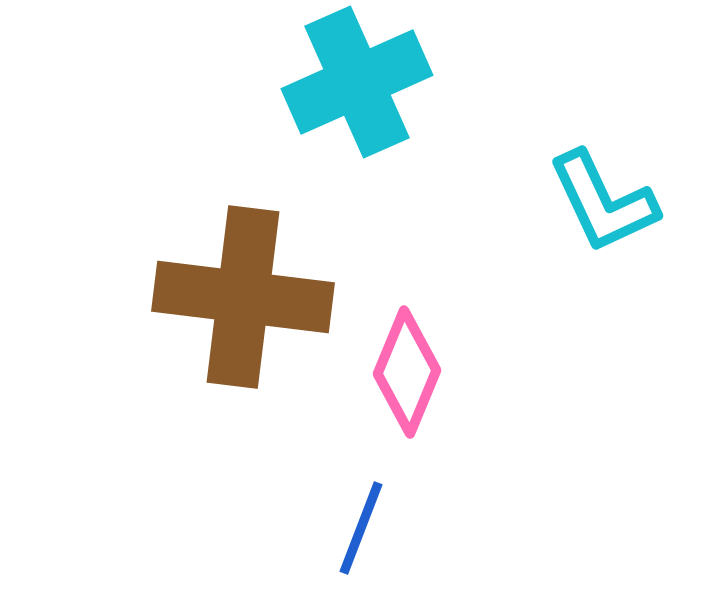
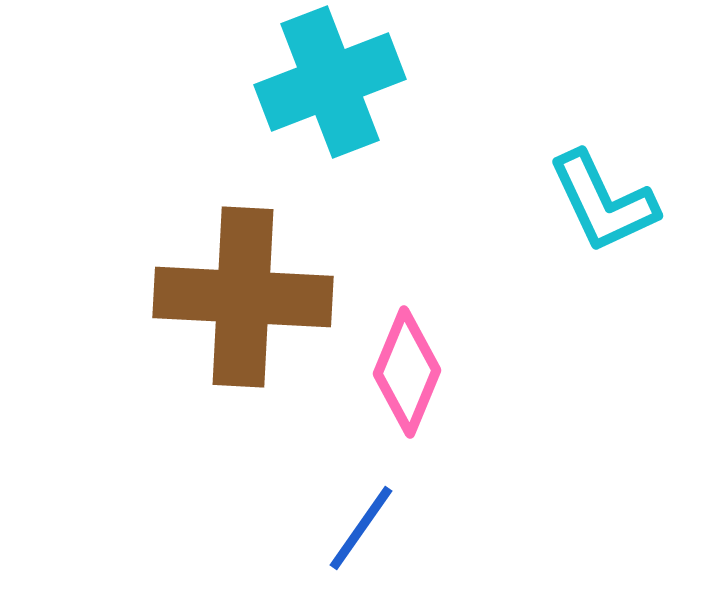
cyan cross: moved 27 px left; rotated 3 degrees clockwise
brown cross: rotated 4 degrees counterclockwise
blue line: rotated 14 degrees clockwise
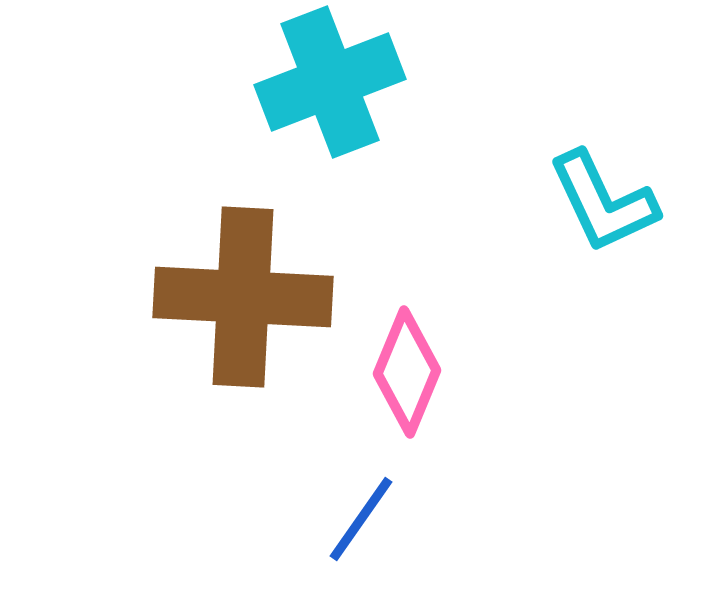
blue line: moved 9 px up
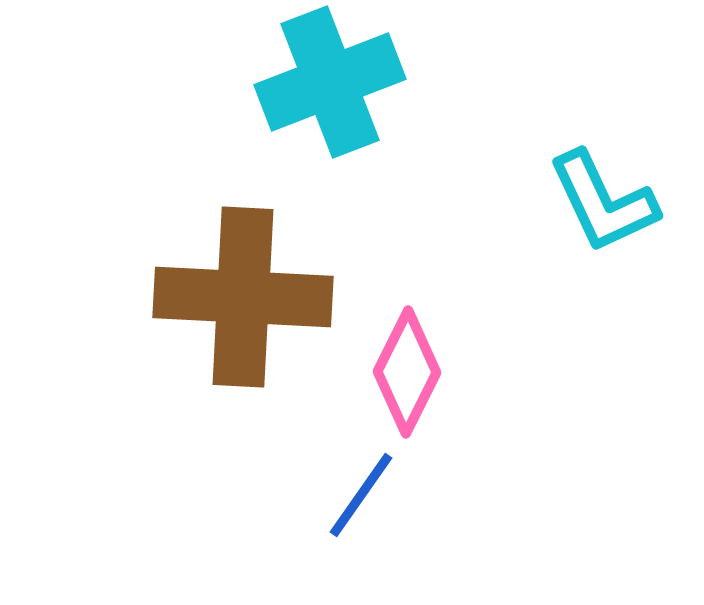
pink diamond: rotated 4 degrees clockwise
blue line: moved 24 px up
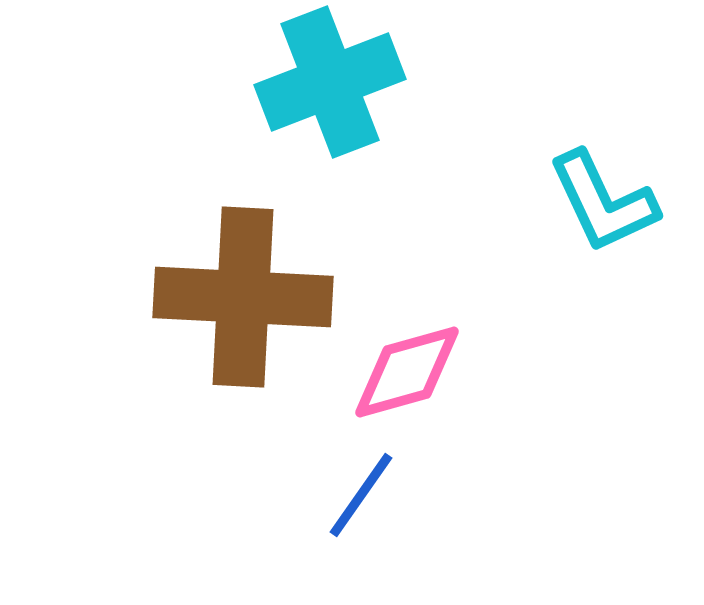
pink diamond: rotated 48 degrees clockwise
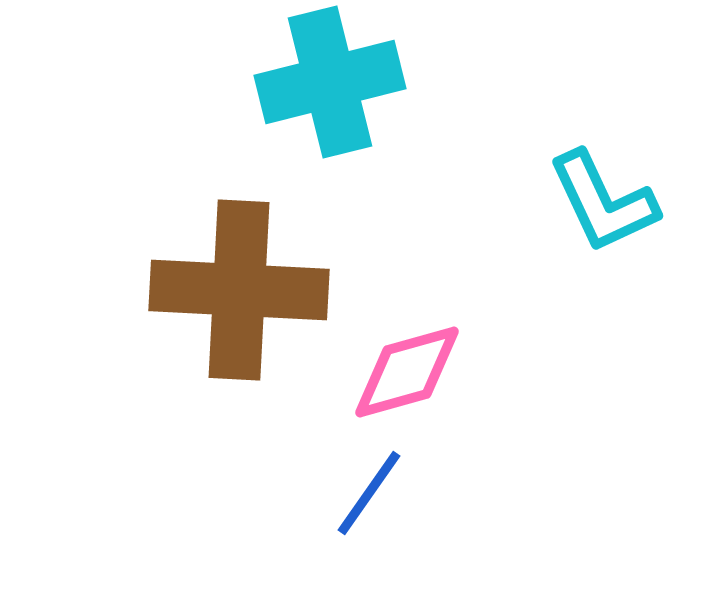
cyan cross: rotated 7 degrees clockwise
brown cross: moved 4 px left, 7 px up
blue line: moved 8 px right, 2 px up
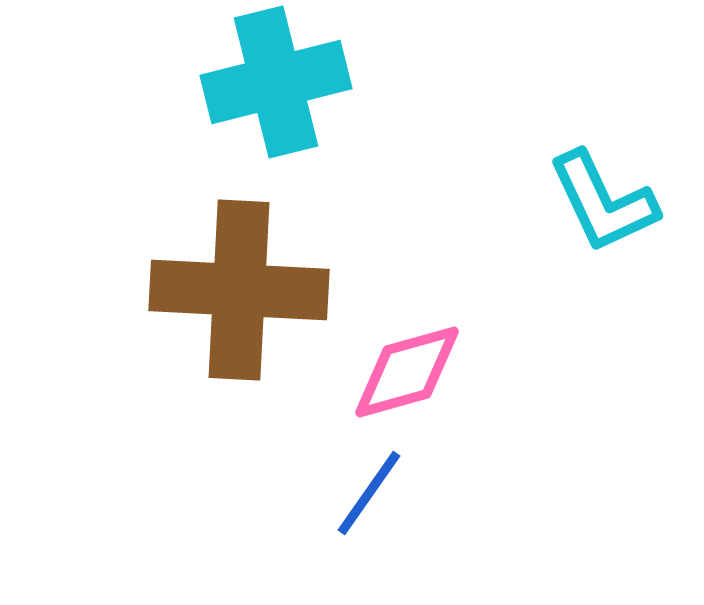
cyan cross: moved 54 px left
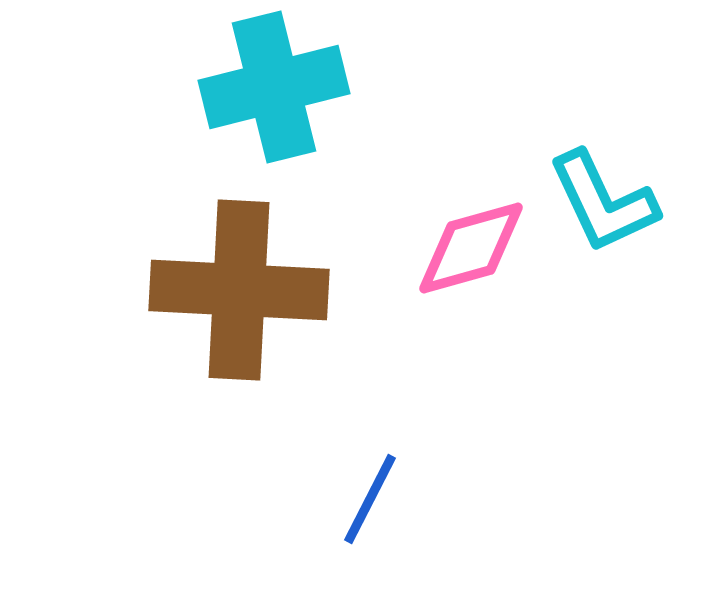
cyan cross: moved 2 px left, 5 px down
pink diamond: moved 64 px right, 124 px up
blue line: moved 1 px right, 6 px down; rotated 8 degrees counterclockwise
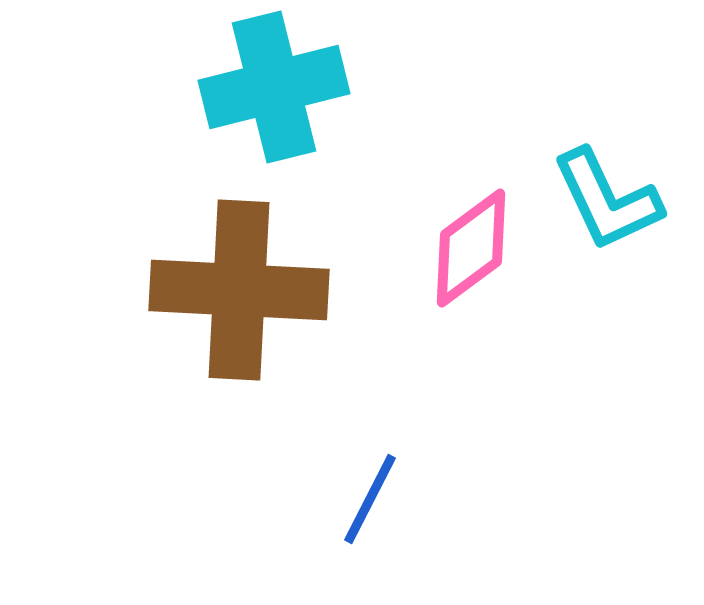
cyan L-shape: moved 4 px right, 2 px up
pink diamond: rotated 21 degrees counterclockwise
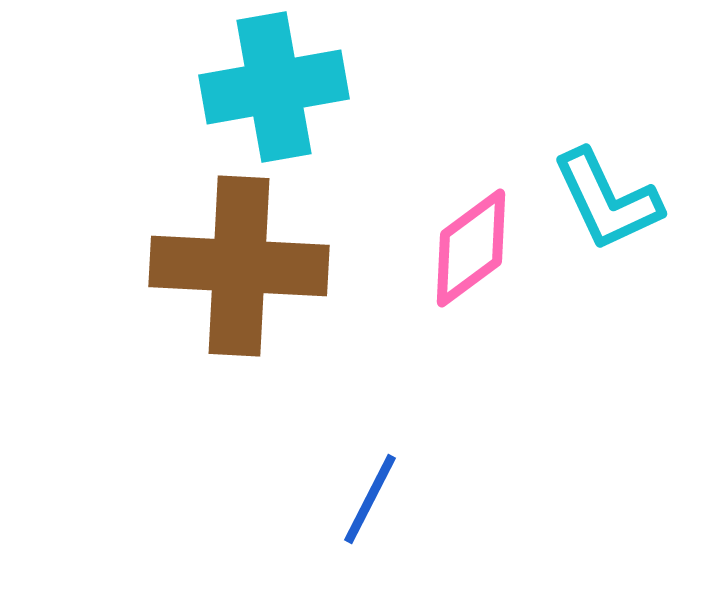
cyan cross: rotated 4 degrees clockwise
brown cross: moved 24 px up
